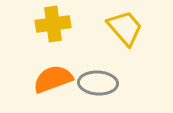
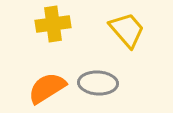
yellow trapezoid: moved 2 px right, 2 px down
orange semicircle: moved 6 px left, 9 px down; rotated 12 degrees counterclockwise
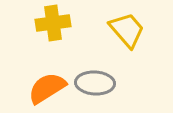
yellow cross: moved 1 px up
gray ellipse: moved 3 px left
